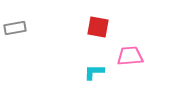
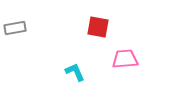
pink trapezoid: moved 5 px left, 3 px down
cyan L-shape: moved 19 px left; rotated 65 degrees clockwise
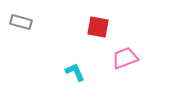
gray rectangle: moved 6 px right, 6 px up; rotated 25 degrees clockwise
pink trapezoid: moved 1 px up; rotated 16 degrees counterclockwise
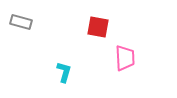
pink trapezoid: rotated 108 degrees clockwise
cyan L-shape: moved 11 px left; rotated 40 degrees clockwise
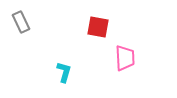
gray rectangle: rotated 50 degrees clockwise
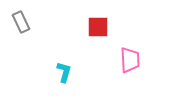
red square: rotated 10 degrees counterclockwise
pink trapezoid: moved 5 px right, 2 px down
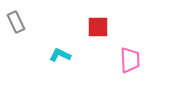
gray rectangle: moved 5 px left
cyan L-shape: moved 4 px left, 17 px up; rotated 80 degrees counterclockwise
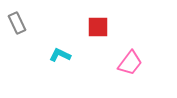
gray rectangle: moved 1 px right, 1 px down
pink trapezoid: moved 3 px down; rotated 40 degrees clockwise
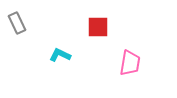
pink trapezoid: rotated 28 degrees counterclockwise
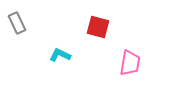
red square: rotated 15 degrees clockwise
